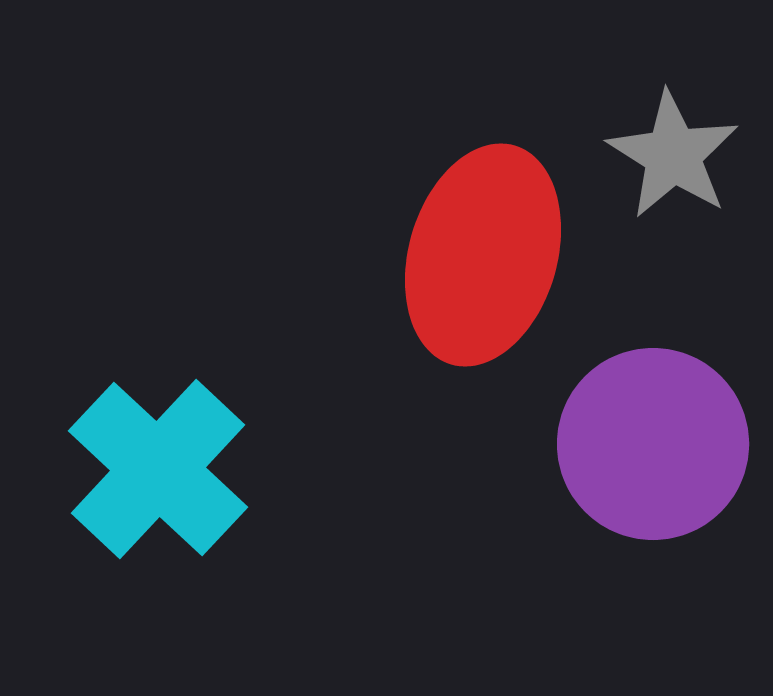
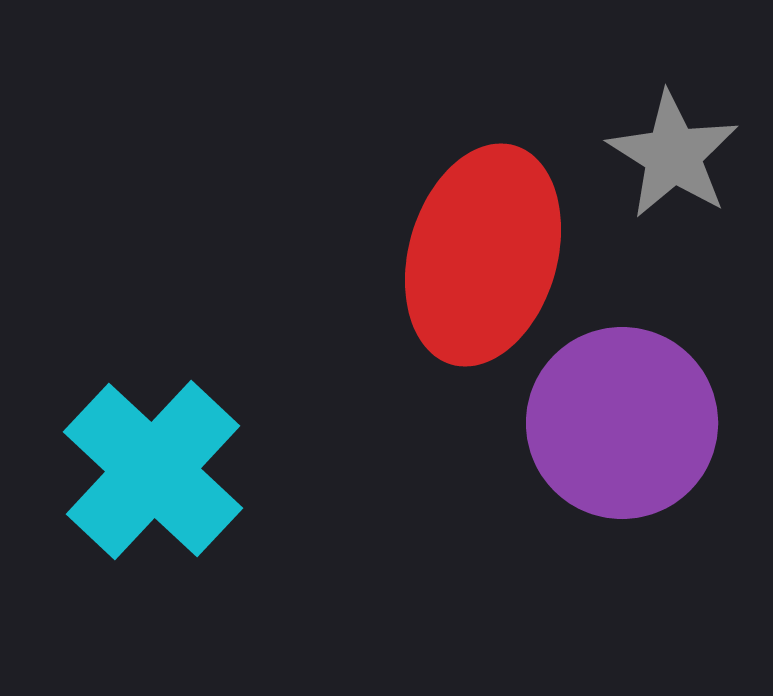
purple circle: moved 31 px left, 21 px up
cyan cross: moved 5 px left, 1 px down
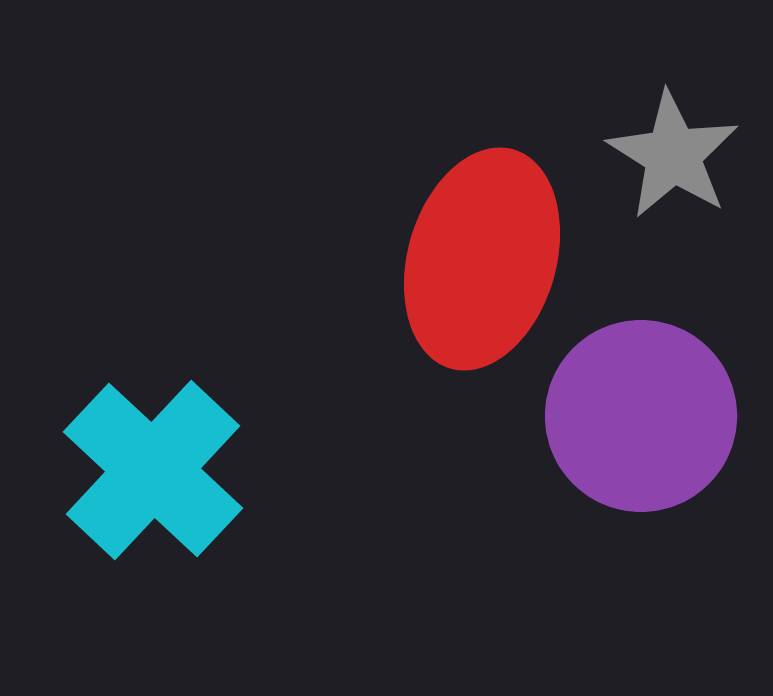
red ellipse: moved 1 px left, 4 px down
purple circle: moved 19 px right, 7 px up
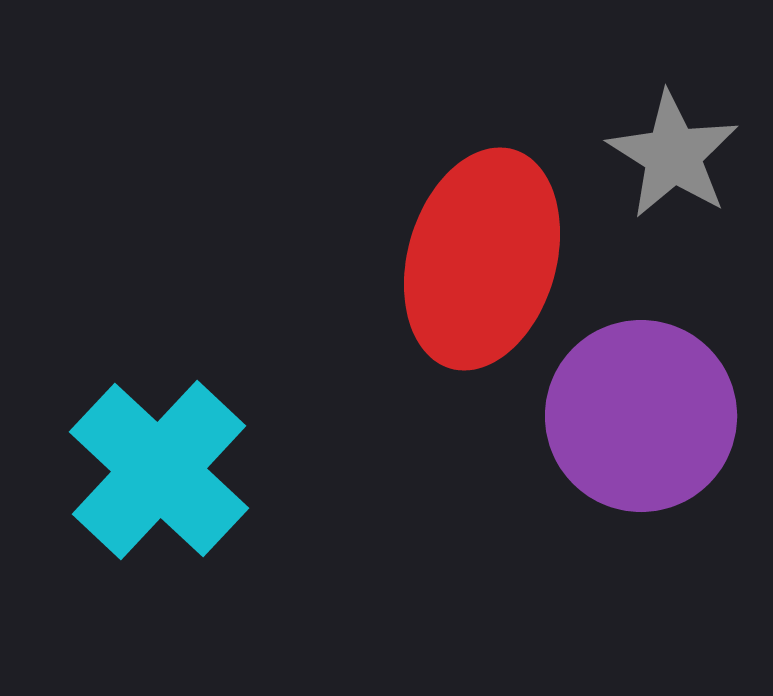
cyan cross: moved 6 px right
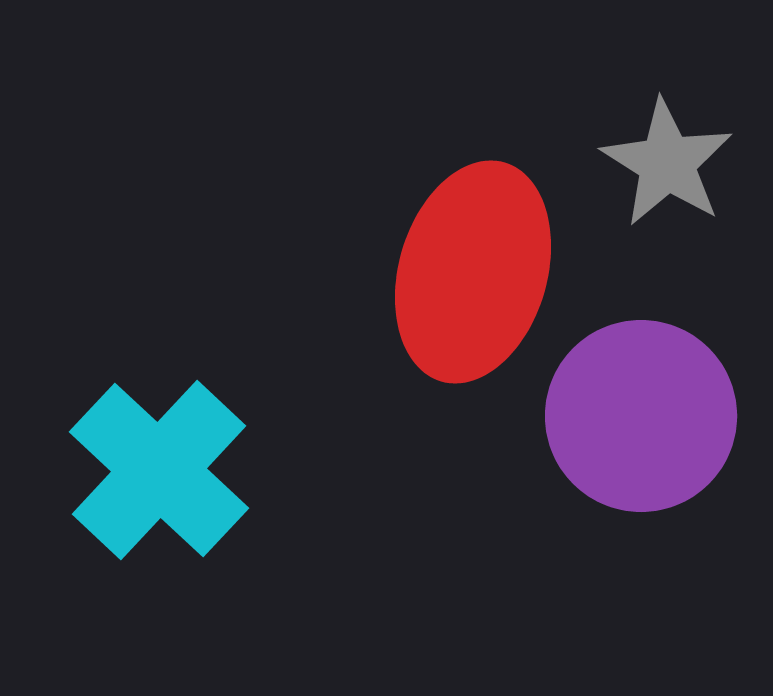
gray star: moved 6 px left, 8 px down
red ellipse: moved 9 px left, 13 px down
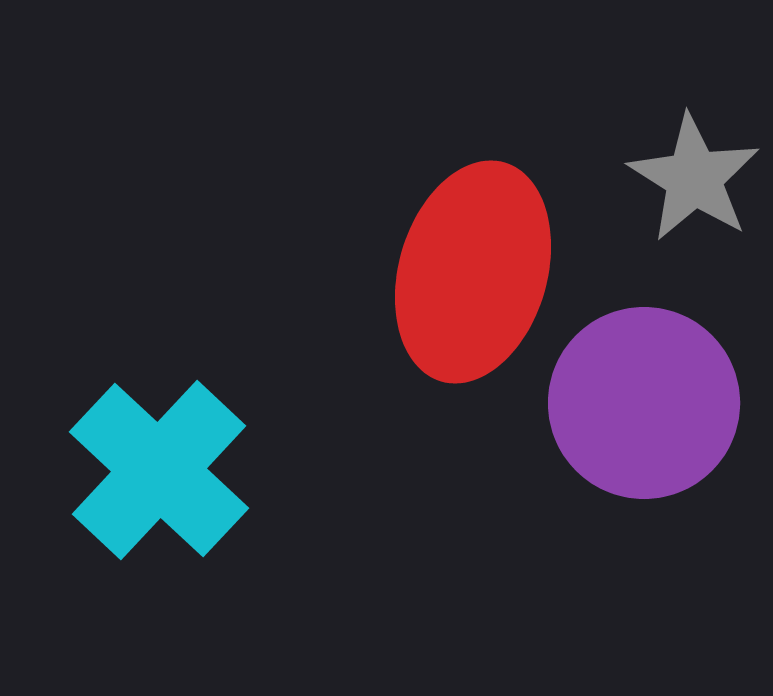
gray star: moved 27 px right, 15 px down
purple circle: moved 3 px right, 13 px up
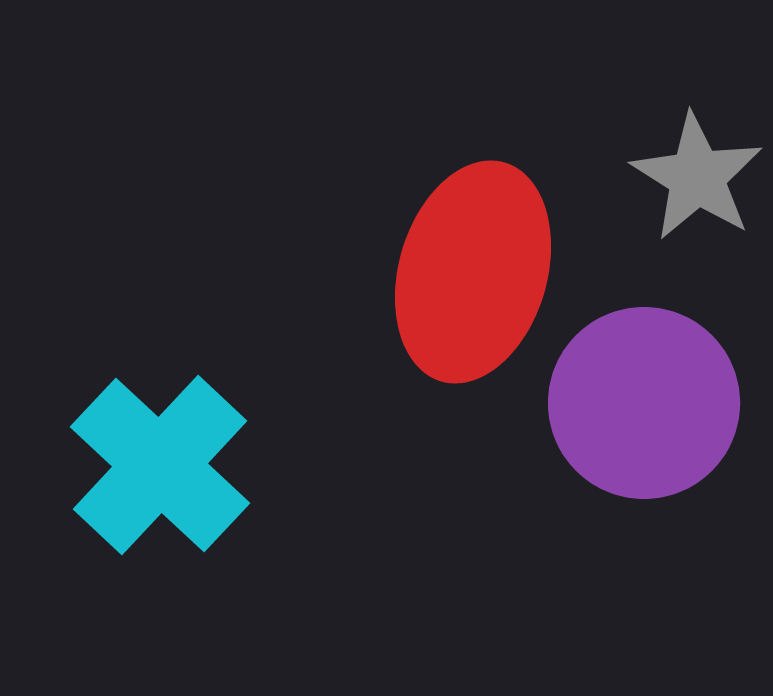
gray star: moved 3 px right, 1 px up
cyan cross: moved 1 px right, 5 px up
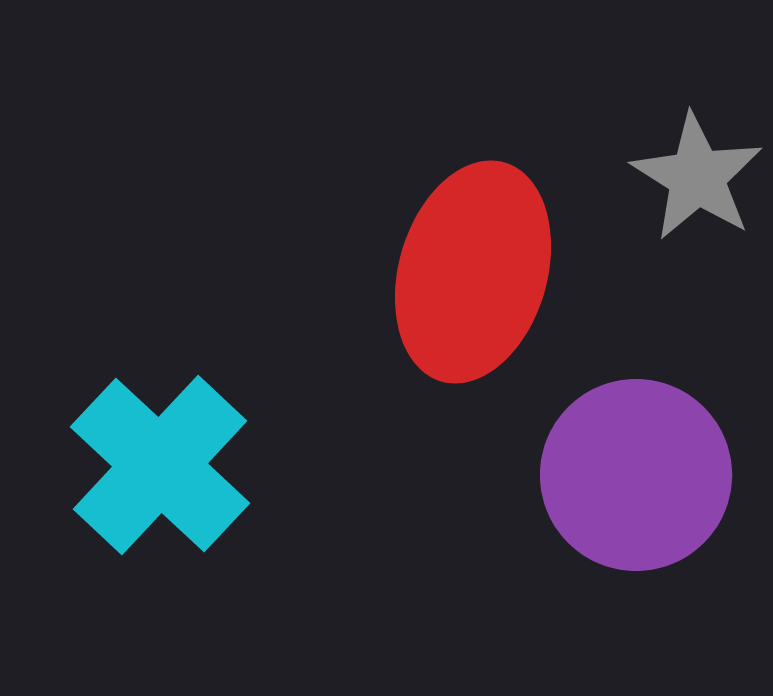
purple circle: moved 8 px left, 72 px down
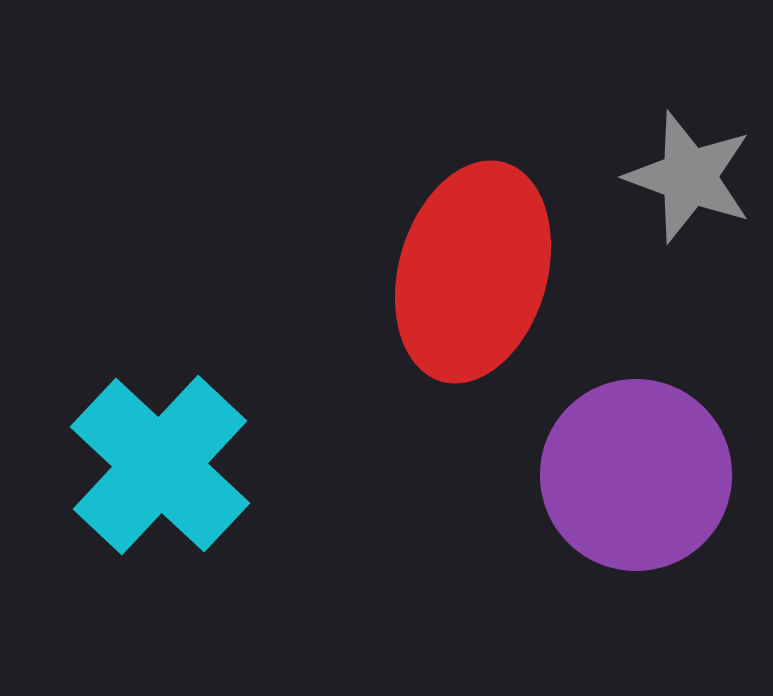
gray star: moved 8 px left; rotated 12 degrees counterclockwise
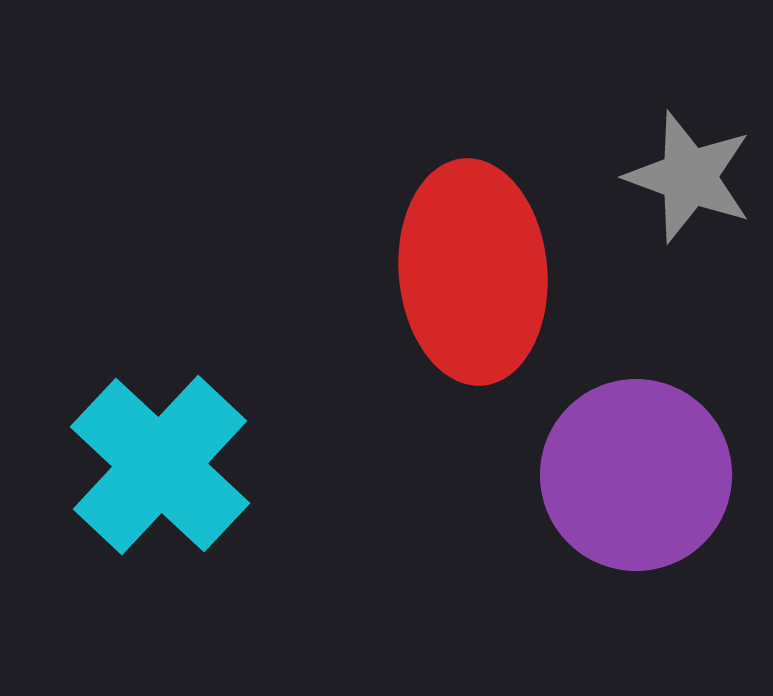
red ellipse: rotated 21 degrees counterclockwise
